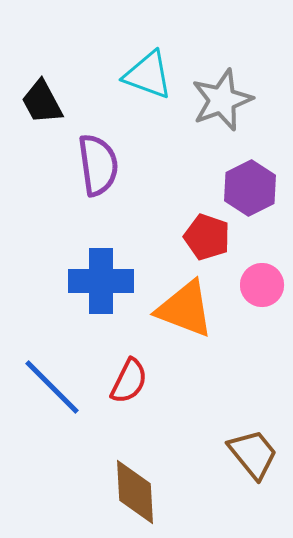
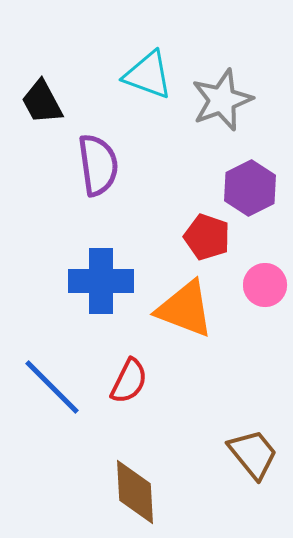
pink circle: moved 3 px right
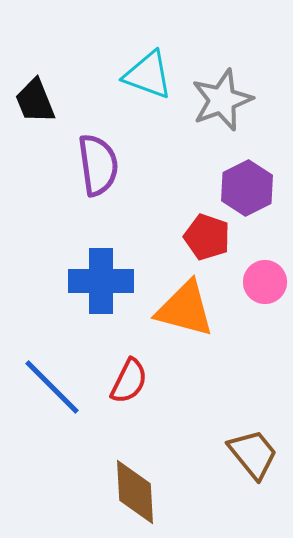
black trapezoid: moved 7 px left, 1 px up; rotated 6 degrees clockwise
purple hexagon: moved 3 px left
pink circle: moved 3 px up
orange triangle: rotated 6 degrees counterclockwise
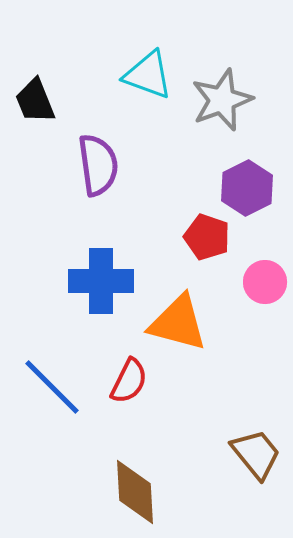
orange triangle: moved 7 px left, 14 px down
brown trapezoid: moved 3 px right
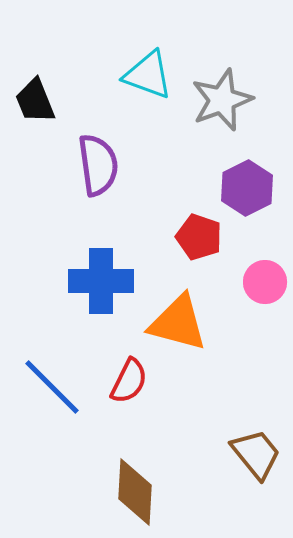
red pentagon: moved 8 px left
brown diamond: rotated 6 degrees clockwise
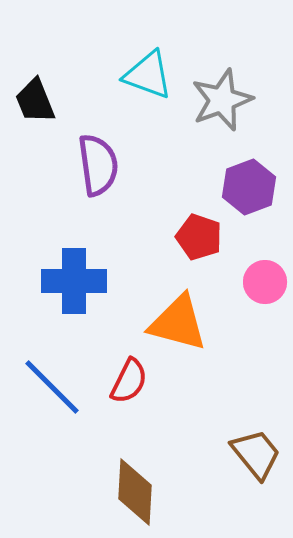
purple hexagon: moved 2 px right, 1 px up; rotated 6 degrees clockwise
blue cross: moved 27 px left
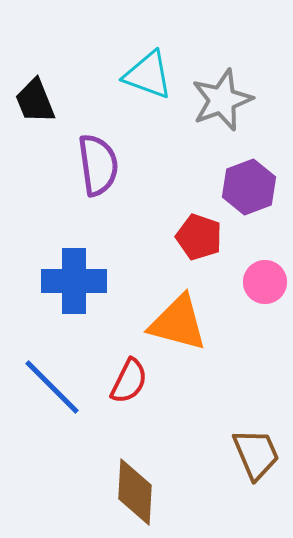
brown trapezoid: rotated 16 degrees clockwise
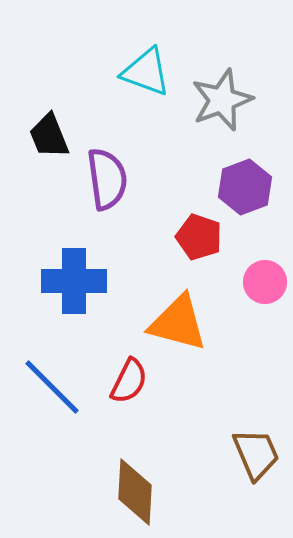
cyan triangle: moved 2 px left, 3 px up
black trapezoid: moved 14 px right, 35 px down
purple semicircle: moved 9 px right, 14 px down
purple hexagon: moved 4 px left
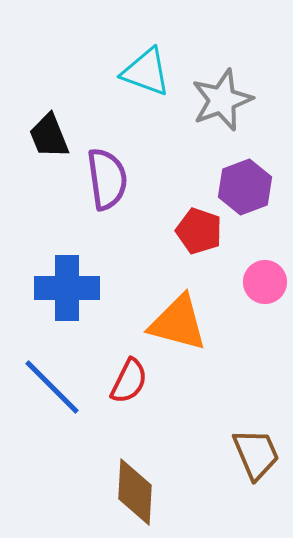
red pentagon: moved 6 px up
blue cross: moved 7 px left, 7 px down
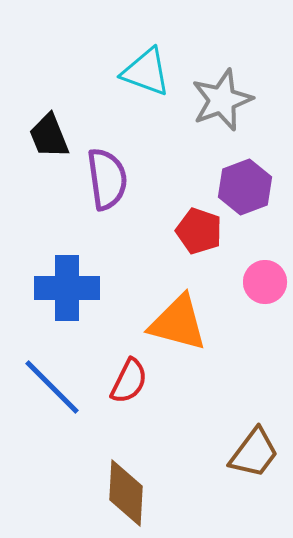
brown trapezoid: moved 2 px left, 1 px up; rotated 60 degrees clockwise
brown diamond: moved 9 px left, 1 px down
